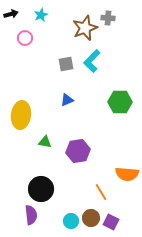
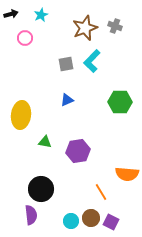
gray cross: moved 7 px right, 8 px down; rotated 16 degrees clockwise
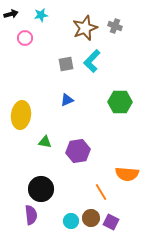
cyan star: rotated 16 degrees clockwise
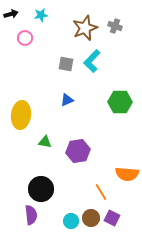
gray square: rotated 21 degrees clockwise
purple square: moved 1 px right, 4 px up
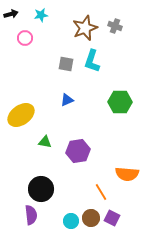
cyan L-shape: rotated 25 degrees counterclockwise
yellow ellipse: rotated 48 degrees clockwise
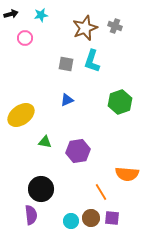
green hexagon: rotated 20 degrees counterclockwise
purple square: rotated 21 degrees counterclockwise
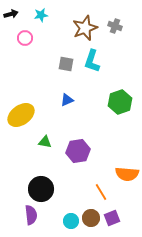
purple square: rotated 28 degrees counterclockwise
